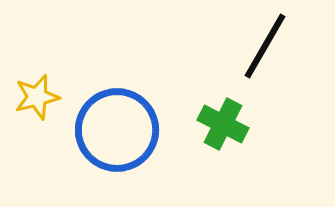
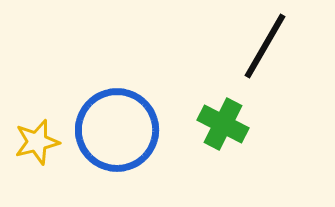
yellow star: moved 45 px down
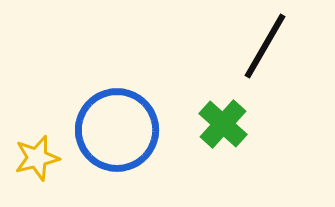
green cross: rotated 15 degrees clockwise
yellow star: moved 16 px down
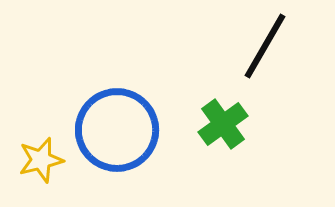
green cross: rotated 12 degrees clockwise
yellow star: moved 4 px right, 2 px down
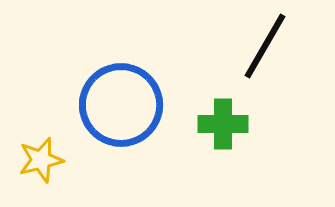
green cross: rotated 36 degrees clockwise
blue circle: moved 4 px right, 25 px up
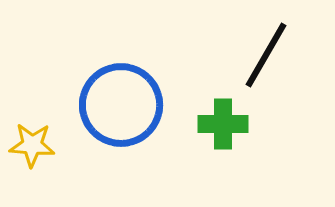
black line: moved 1 px right, 9 px down
yellow star: moved 9 px left, 15 px up; rotated 18 degrees clockwise
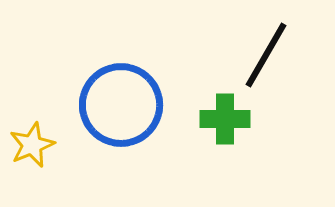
green cross: moved 2 px right, 5 px up
yellow star: rotated 27 degrees counterclockwise
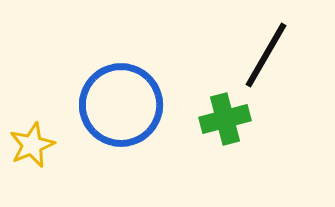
green cross: rotated 15 degrees counterclockwise
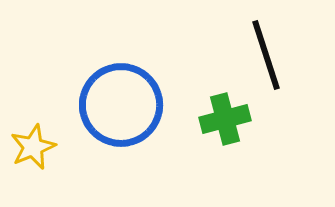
black line: rotated 48 degrees counterclockwise
yellow star: moved 1 px right, 2 px down
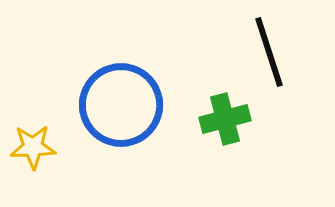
black line: moved 3 px right, 3 px up
yellow star: rotated 21 degrees clockwise
